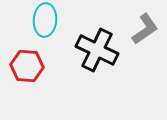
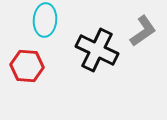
gray L-shape: moved 2 px left, 2 px down
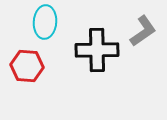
cyan ellipse: moved 2 px down
black cross: rotated 27 degrees counterclockwise
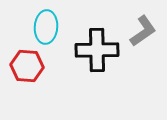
cyan ellipse: moved 1 px right, 5 px down
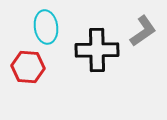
cyan ellipse: rotated 12 degrees counterclockwise
red hexagon: moved 1 px right, 1 px down
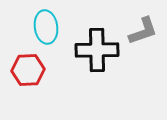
gray L-shape: rotated 16 degrees clockwise
red hexagon: moved 3 px down; rotated 8 degrees counterclockwise
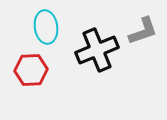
black cross: rotated 21 degrees counterclockwise
red hexagon: moved 3 px right
